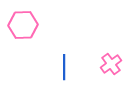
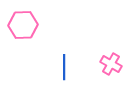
pink cross: rotated 25 degrees counterclockwise
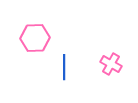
pink hexagon: moved 12 px right, 13 px down
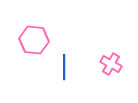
pink hexagon: moved 1 px left, 2 px down; rotated 8 degrees clockwise
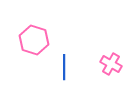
pink hexagon: rotated 12 degrees clockwise
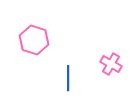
blue line: moved 4 px right, 11 px down
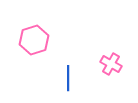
pink hexagon: rotated 24 degrees clockwise
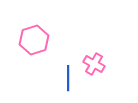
pink cross: moved 17 px left
